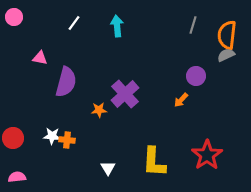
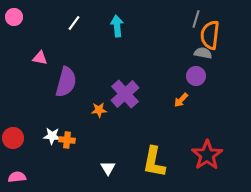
gray line: moved 3 px right, 6 px up
orange semicircle: moved 17 px left
gray semicircle: moved 23 px left, 2 px up; rotated 36 degrees clockwise
yellow L-shape: rotated 8 degrees clockwise
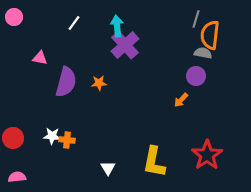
purple cross: moved 49 px up
orange star: moved 27 px up
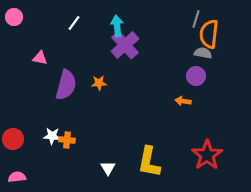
orange semicircle: moved 1 px left, 1 px up
purple semicircle: moved 3 px down
orange arrow: moved 2 px right, 1 px down; rotated 56 degrees clockwise
red circle: moved 1 px down
yellow L-shape: moved 5 px left
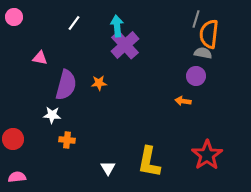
white star: moved 21 px up
